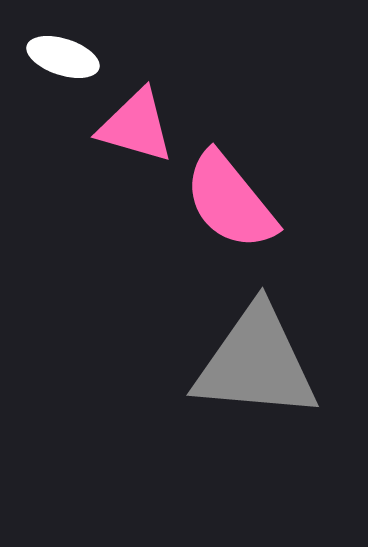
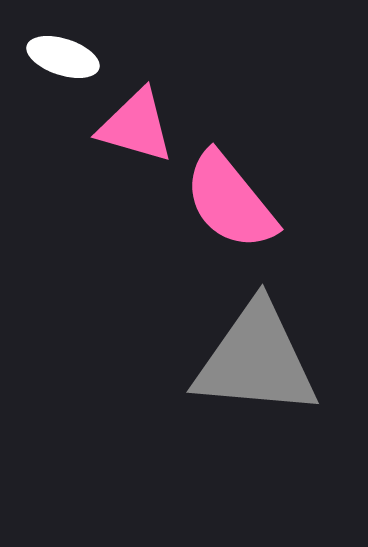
gray triangle: moved 3 px up
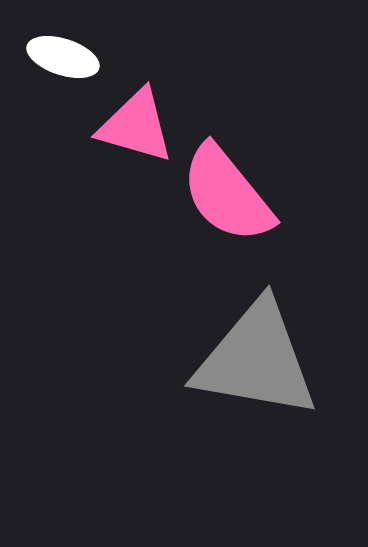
pink semicircle: moved 3 px left, 7 px up
gray triangle: rotated 5 degrees clockwise
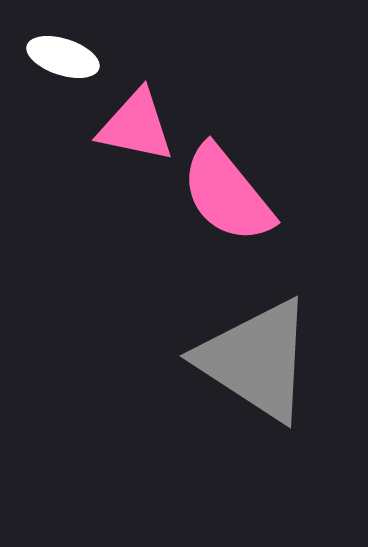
pink triangle: rotated 4 degrees counterclockwise
gray triangle: rotated 23 degrees clockwise
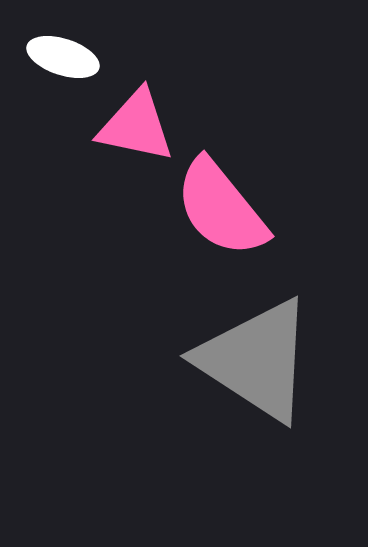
pink semicircle: moved 6 px left, 14 px down
